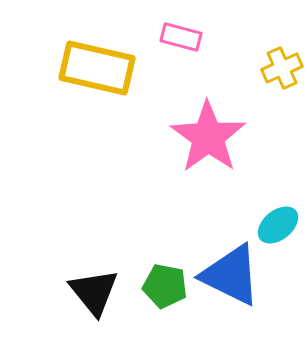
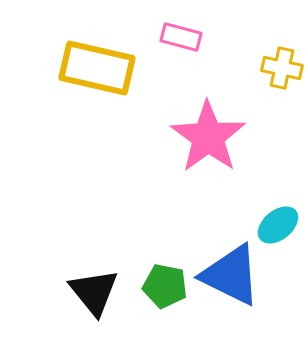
yellow cross: rotated 36 degrees clockwise
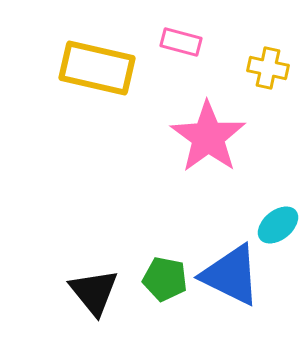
pink rectangle: moved 5 px down
yellow cross: moved 14 px left
green pentagon: moved 7 px up
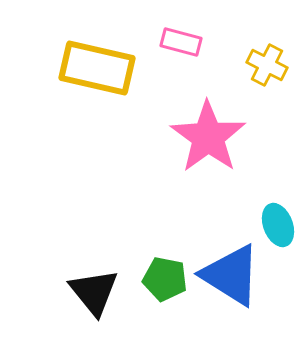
yellow cross: moved 1 px left, 3 px up; rotated 15 degrees clockwise
cyan ellipse: rotated 72 degrees counterclockwise
blue triangle: rotated 6 degrees clockwise
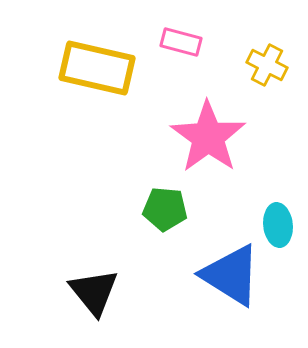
cyan ellipse: rotated 15 degrees clockwise
green pentagon: moved 70 px up; rotated 6 degrees counterclockwise
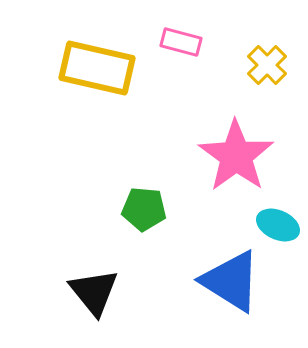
yellow cross: rotated 18 degrees clockwise
pink star: moved 28 px right, 19 px down
green pentagon: moved 21 px left
cyan ellipse: rotated 60 degrees counterclockwise
blue triangle: moved 6 px down
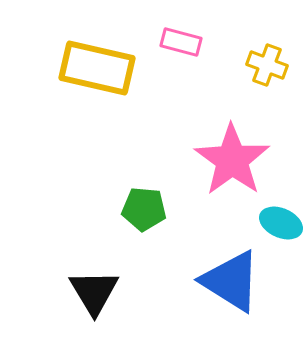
yellow cross: rotated 24 degrees counterclockwise
pink star: moved 4 px left, 4 px down
cyan ellipse: moved 3 px right, 2 px up
black triangle: rotated 8 degrees clockwise
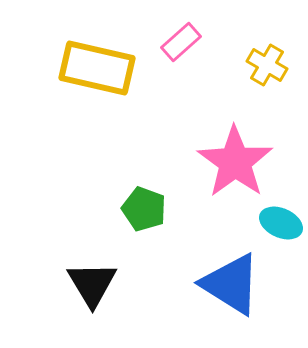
pink rectangle: rotated 57 degrees counterclockwise
yellow cross: rotated 9 degrees clockwise
pink star: moved 3 px right, 2 px down
green pentagon: rotated 15 degrees clockwise
blue triangle: moved 3 px down
black triangle: moved 2 px left, 8 px up
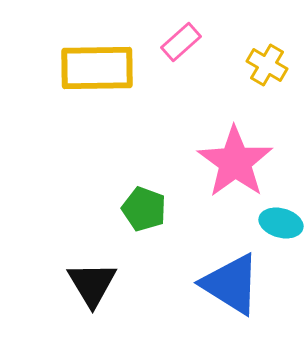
yellow rectangle: rotated 14 degrees counterclockwise
cyan ellipse: rotated 9 degrees counterclockwise
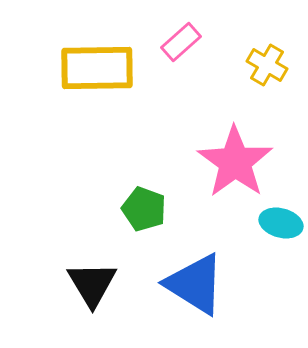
blue triangle: moved 36 px left
